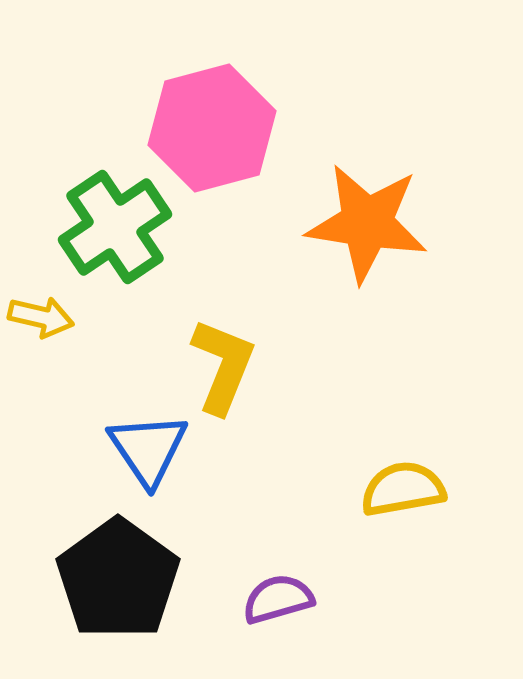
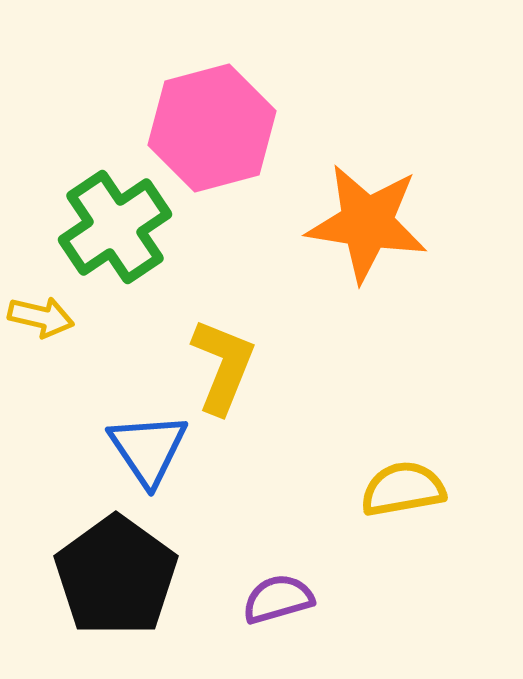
black pentagon: moved 2 px left, 3 px up
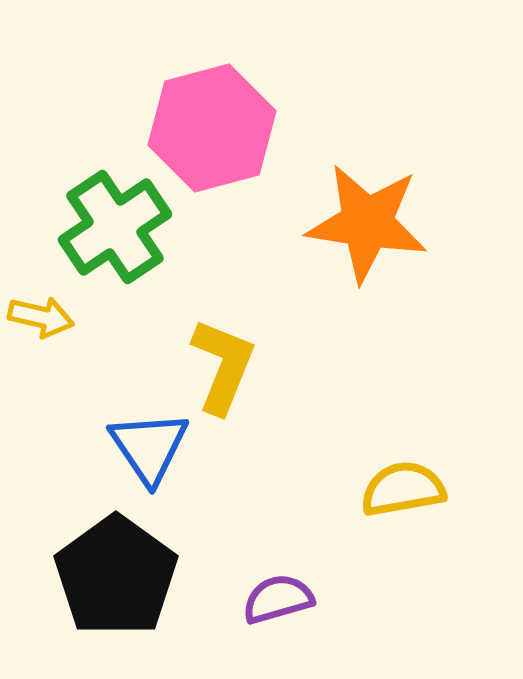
blue triangle: moved 1 px right, 2 px up
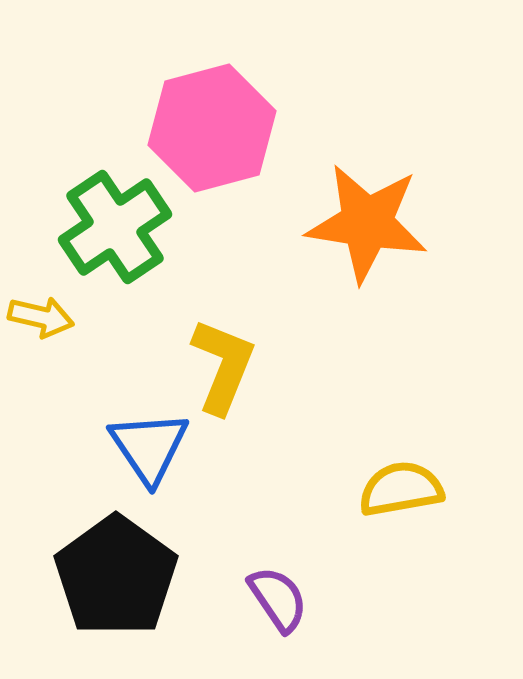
yellow semicircle: moved 2 px left
purple semicircle: rotated 72 degrees clockwise
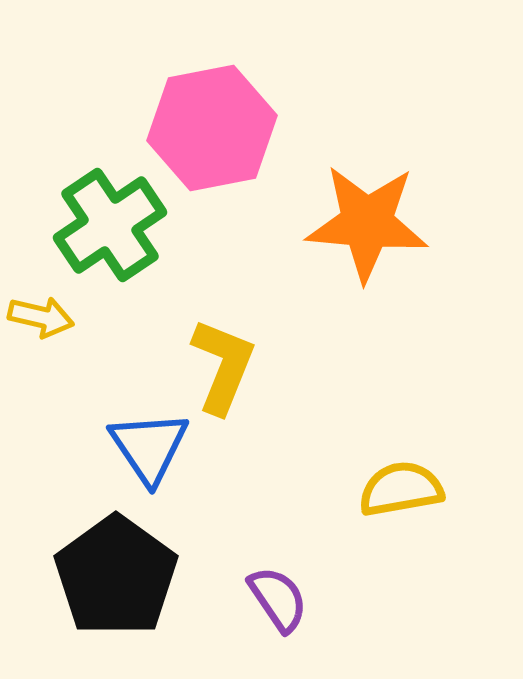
pink hexagon: rotated 4 degrees clockwise
orange star: rotated 4 degrees counterclockwise
green cross: moved 5 px left, 2 px up
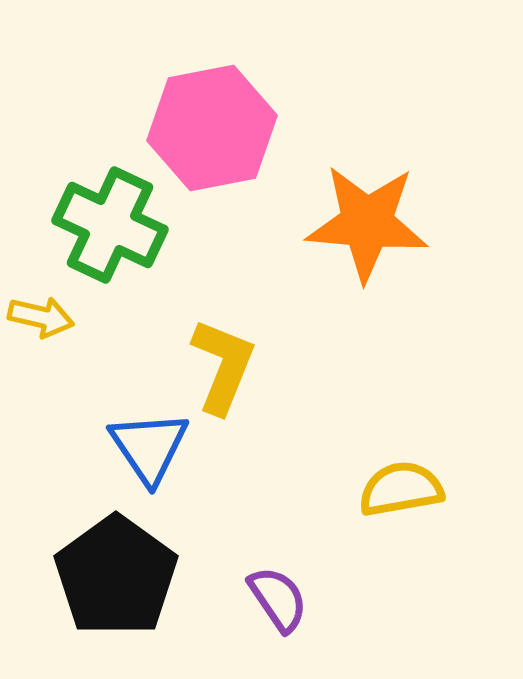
green cross: rotated 31 degrees counterclockwise
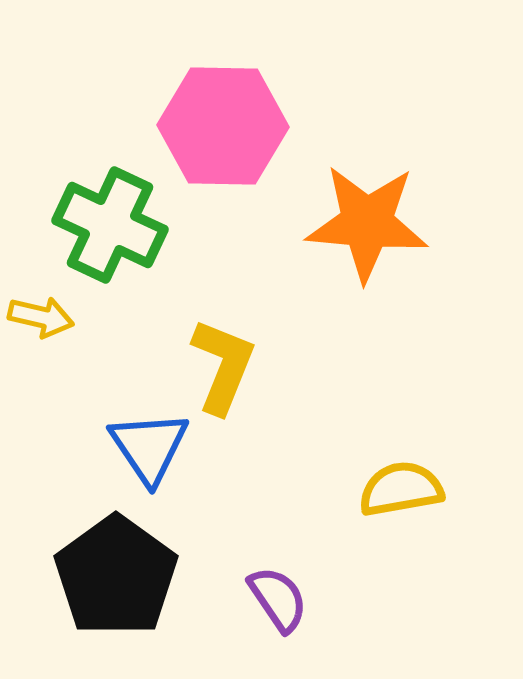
pink hexagon: moved 11 px right, 2 px up; rotated 12 degrees clockwise
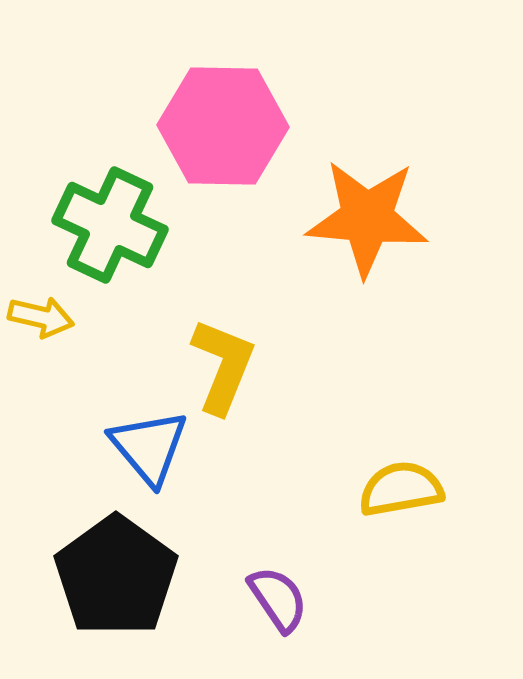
orange star: moved 5 px up
blue triangle: rotated 6 degrees counterclockwise
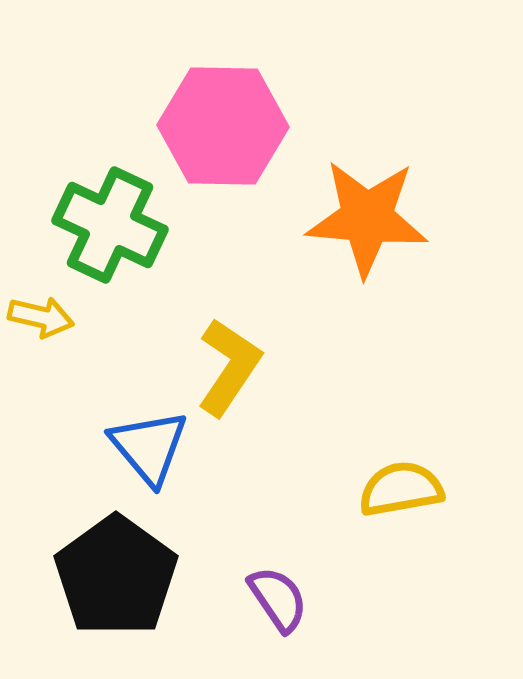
yellow L-shape: moved 6 px right, 1 px down; rotated 12 degrees clockwise
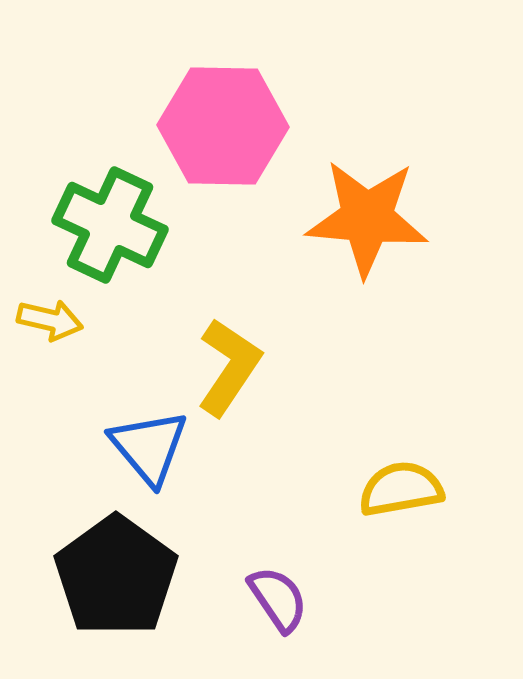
yellow arrow: moved 9 px right, 3 px down
